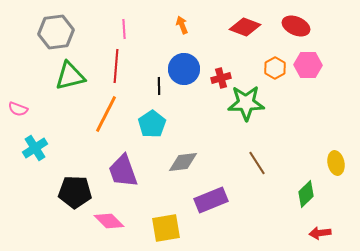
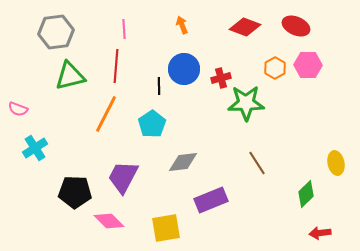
purple trapezoid: moved 6 px down; rotated 48 degrees clockwise
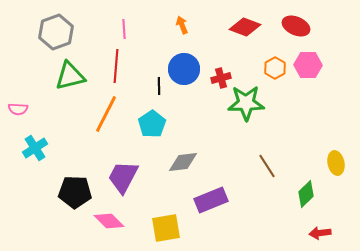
gray hexagon: rotated 12 degrees counterclockwise
pink semicircle: rotated 18 degrees counterclockwise
brown line: moved 10 px right, 3 px down
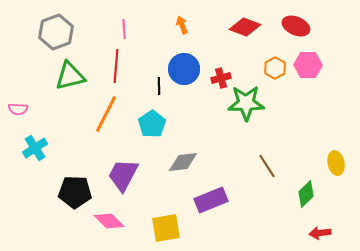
purple trapezoid: moved 2 px up
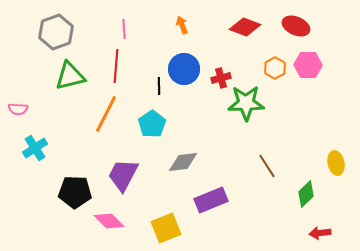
yellow square: rotated 12 degrees counterclockwise
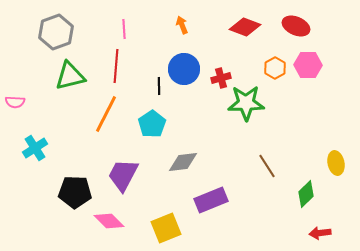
pink semicircle: moved 3 px left, 7 px up
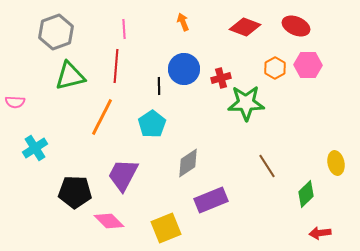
orange arrow: moved 1 px right, 3 px up
orange line: moved 4 px left, 3 px down
gray diamond: moved 5 px right, 1 px down; rotated 28 degrees counterclockwise
